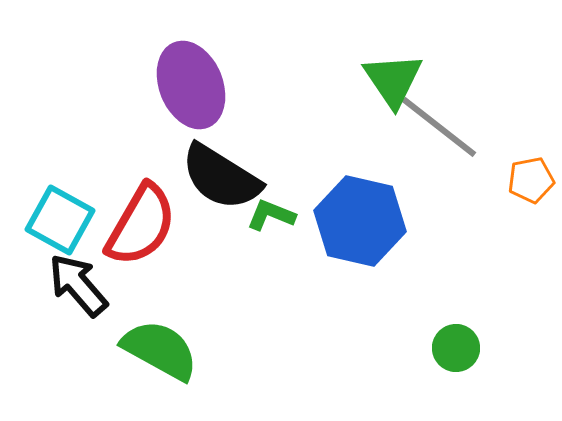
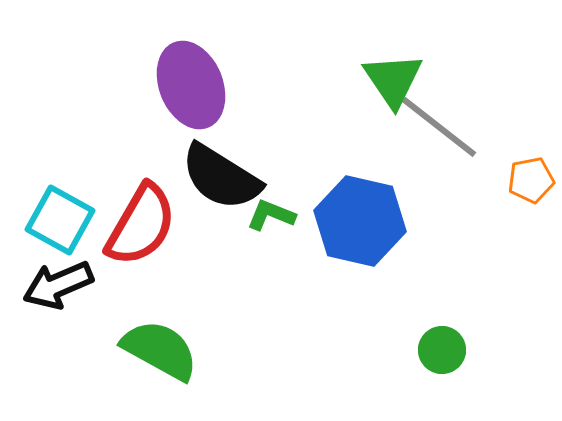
black arrow: moved 20 px left; rotated 72 degrees counterclockwise
green circle: moved 14 px left, 2 px down
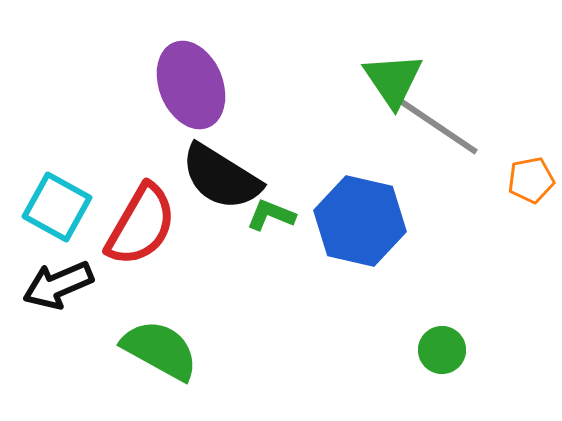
gray line: rotated 4 degrees counterclockwise
cyan square: moved 3 px left, 13 px up
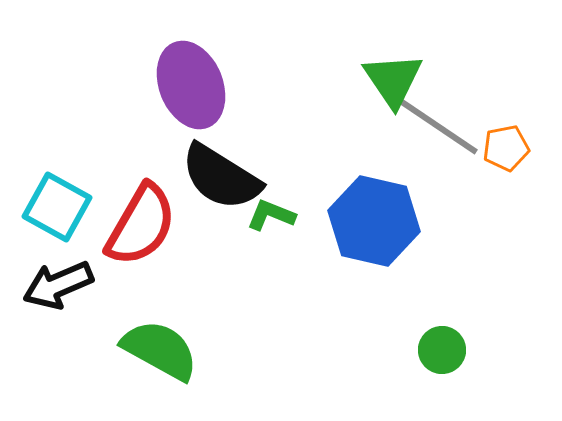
orange pentagon: moved 25 px left, 32 px up
blue hexagon: moved 14 px right
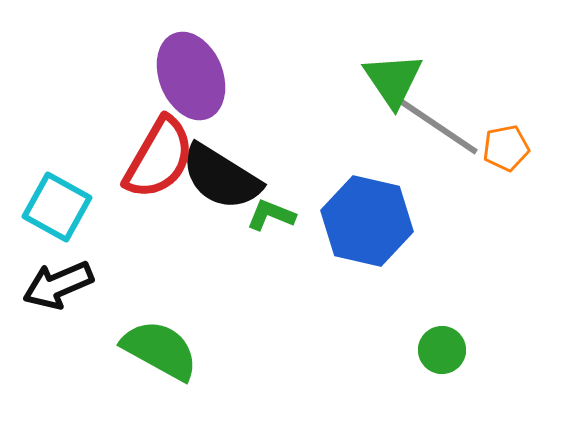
purple ellipse: moved 9 px up
blue hexagon: moved 7 px left
red semicircle: moved 18 px right, 67 px up
